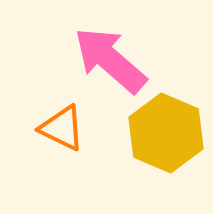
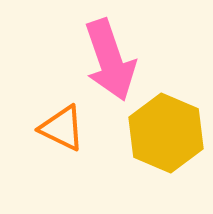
pink arrow: rotated 150 degrees counterclockwise
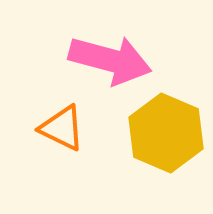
pink arrow: rotated 56 degrees counterclockwise
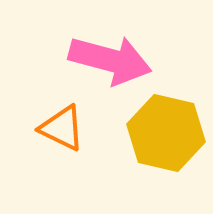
yellow hexagon: rotated 10 degrees counterclockwise
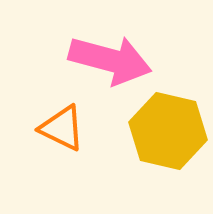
yellow hexagon: moved 2 px right, 2 px up
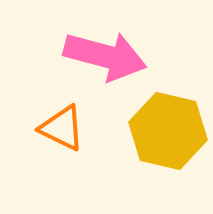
pink arrow: moved 5 px left, 4 px up
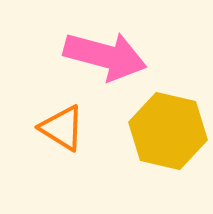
orange triangle: rotated 6 degrees clockwise
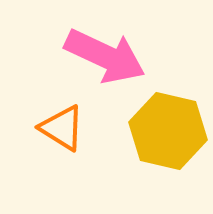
pink arrow: rotated 10 degrees clockwise
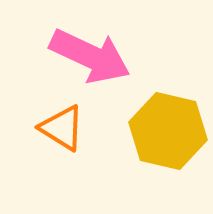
pink arrow: moved 15 px left
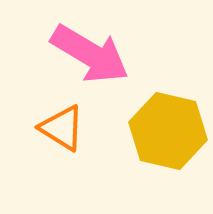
pink arrow: moved 2 px up; rotated 6 degrees clockwise
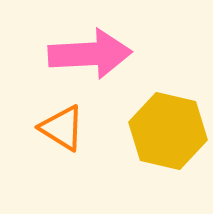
pink arrow: rotated 34 degrees counterclockwise
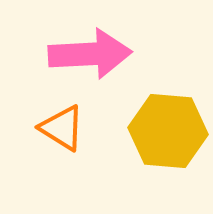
yellow hexagon: rotated 8 degrees counterclockwise
